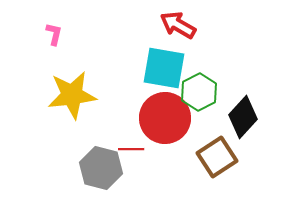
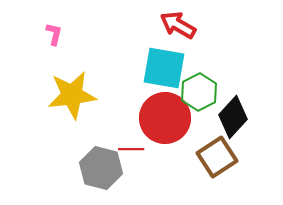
black diamond: moved 10 px left
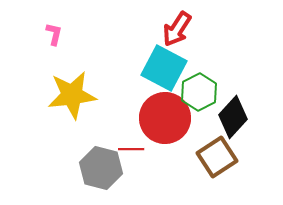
red arrow: moved 1 px left, 4 px down; rotated 87 degrees counterclockwise
cyan square: rotated 18 degrees clockwise
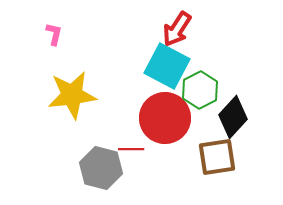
cyan square: moved 3 px right, 2 px up
green hexagon: moved 1 px right, 2 px up
brown square: rotated 24 degrees clockwise
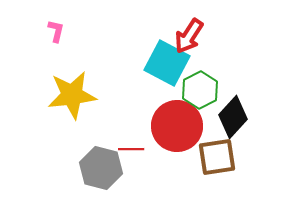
red arrow: moved 12 px right, 7 px down
pink L-shape: moved 2 px right, 3 px up
cyan square: moved 3 px up
red circle: moved 12 px right, 8 px down
